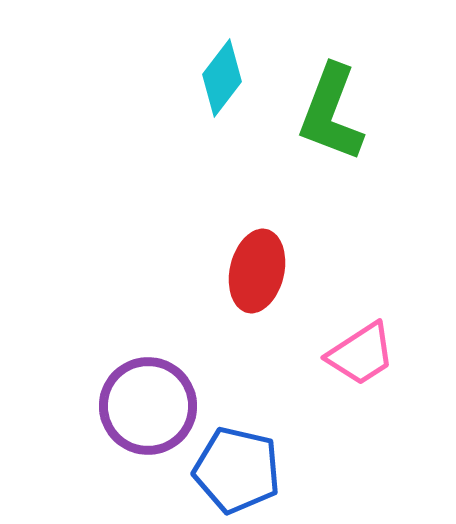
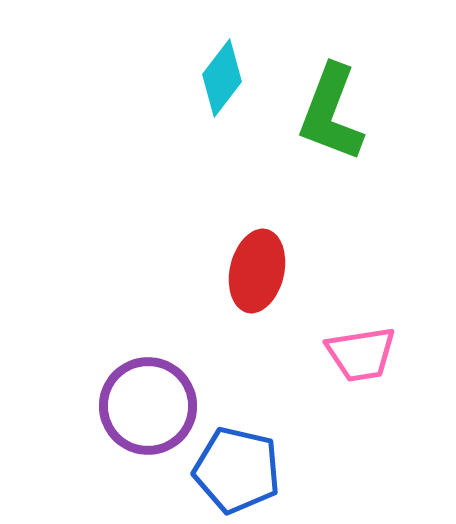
pink trapezoid: rotated 24 degrees clockwise
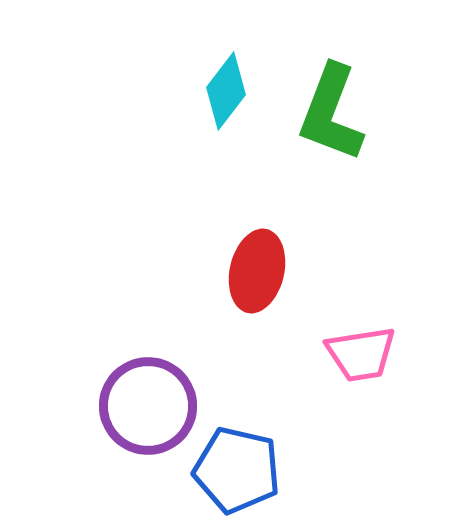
cyan diamond: moved 4 px right, 13 px down
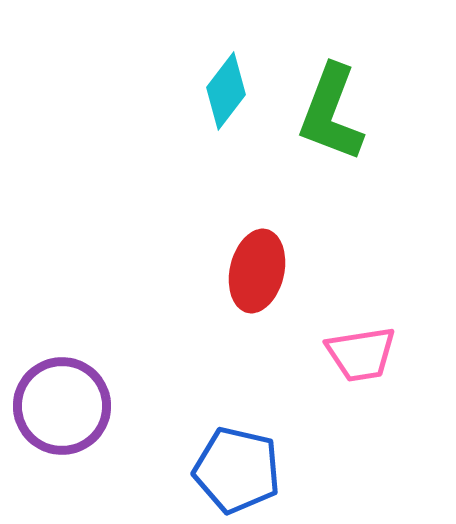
purple circle: moved 86 px left
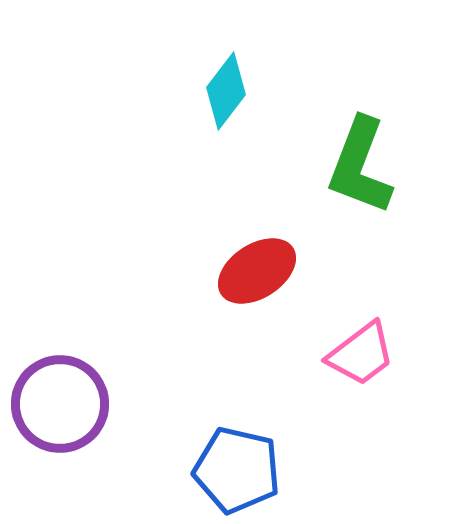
green L-shape: moved 29 px right, 53 px down
red ellipse: rotated 44 degrees clockwise
pink trapezoid: rotated 28 degrees counterclockwise
purple circle: moved 2 px left, 2 px up
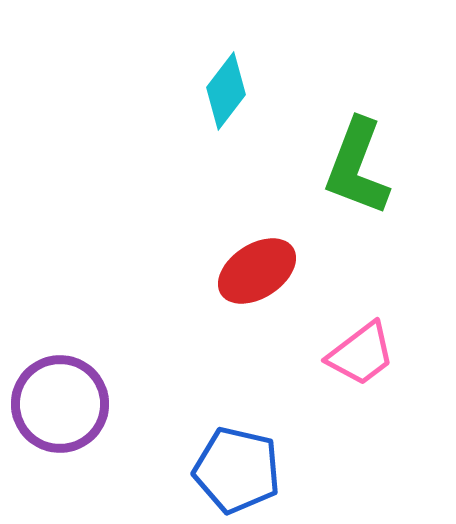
green L-shape: moved 3 px left, 1 px down
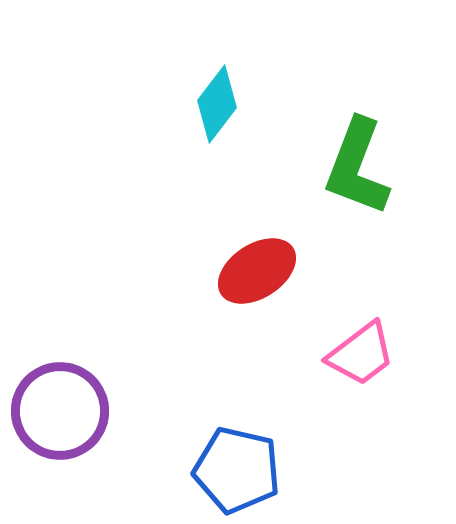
cyan diamond: moved 9 px left, 13 px down
purple circle: moved 7 px down
